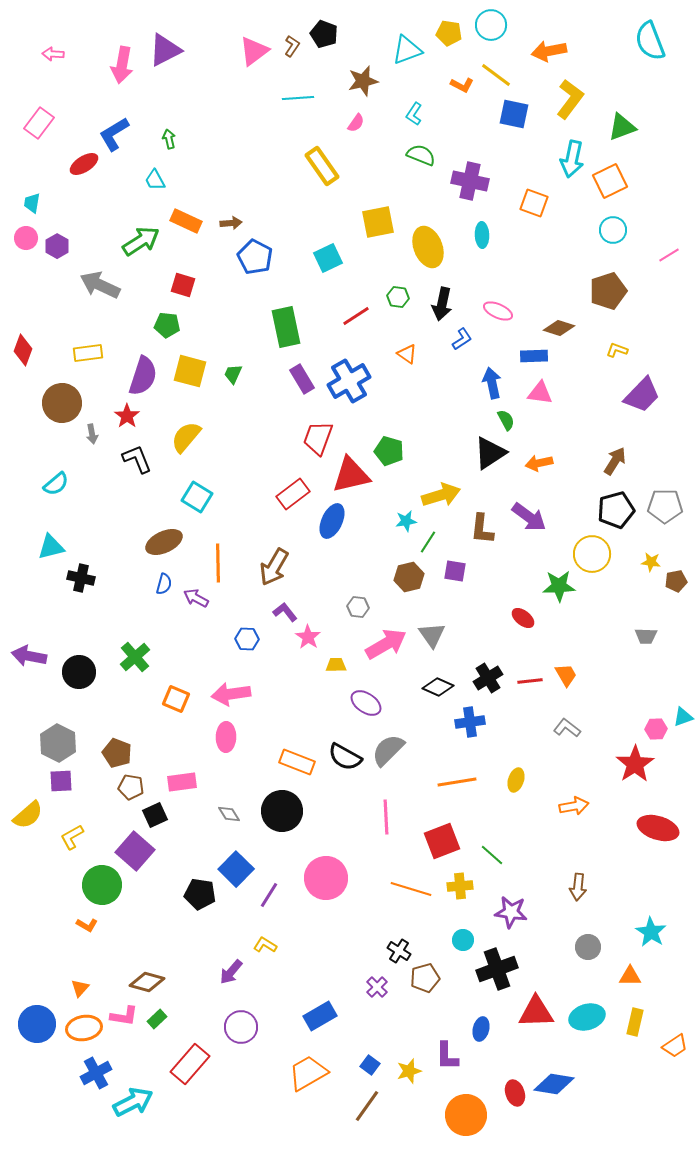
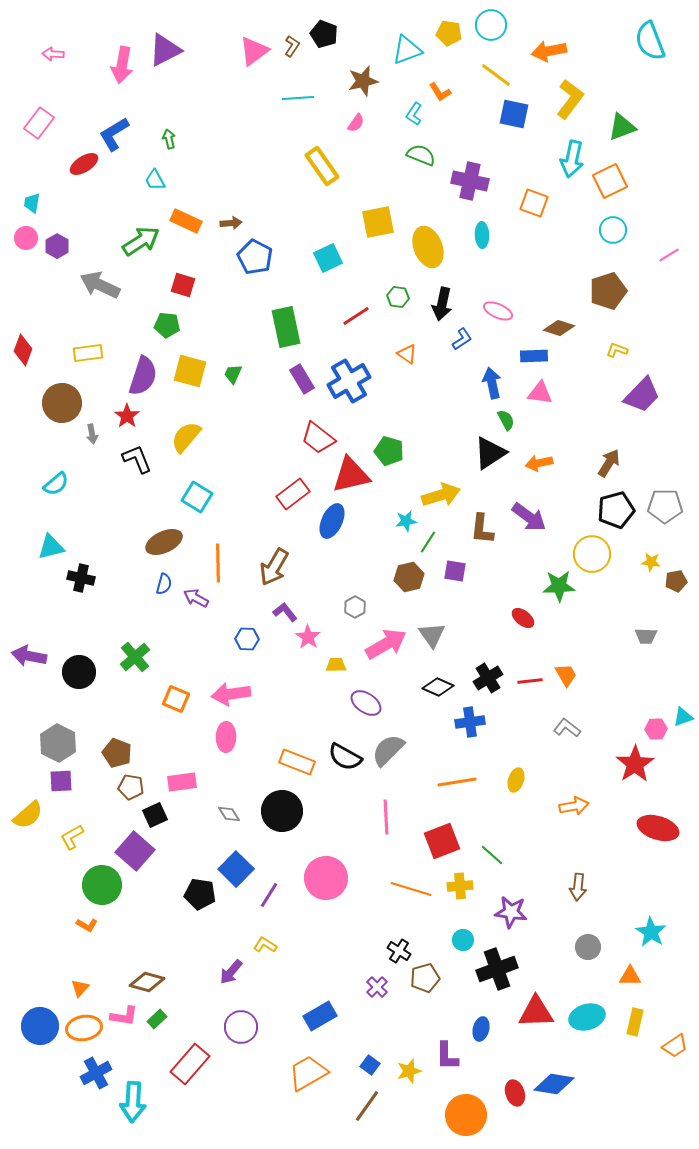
orange L-shape at (462, 85): moved 22 px left, 7 px down; rotated 30 degrees clockwise
red trapezoid at (318, 438): rotated 72 degrees counterclockwise
brown arrow at (615, 461): moved 6 px left, 2 px down
gray hexagon at (358, 607): moved 3 px left; rotated 25 degrees clockwise
blue circle at (37, 1024): moved 3 px right, 2 px down
cyan arrow at (133, 1102): rotated 120 degrees clockwise
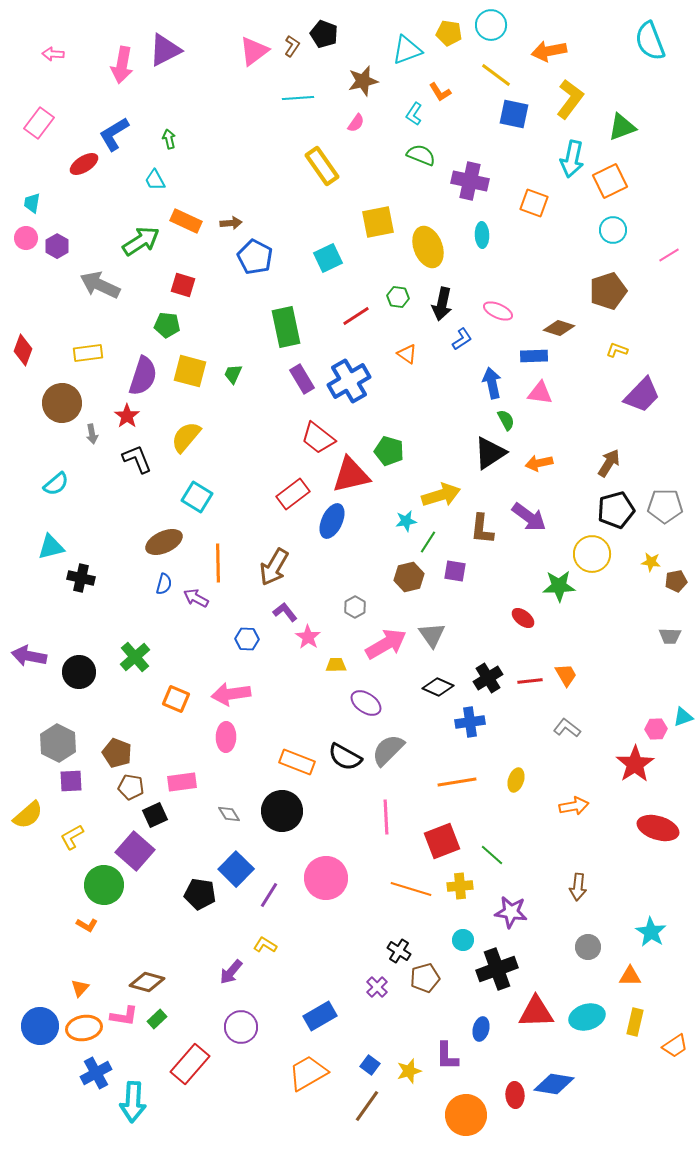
gray trapezoid at (646, 636): moved 24 px right
purple square at (61, 781): moved 10 px right
green circle at (102, 885): moved 2 px right
red ellipse at (515, 1093): moved 2 px down; rotated 15 degrees clockwise
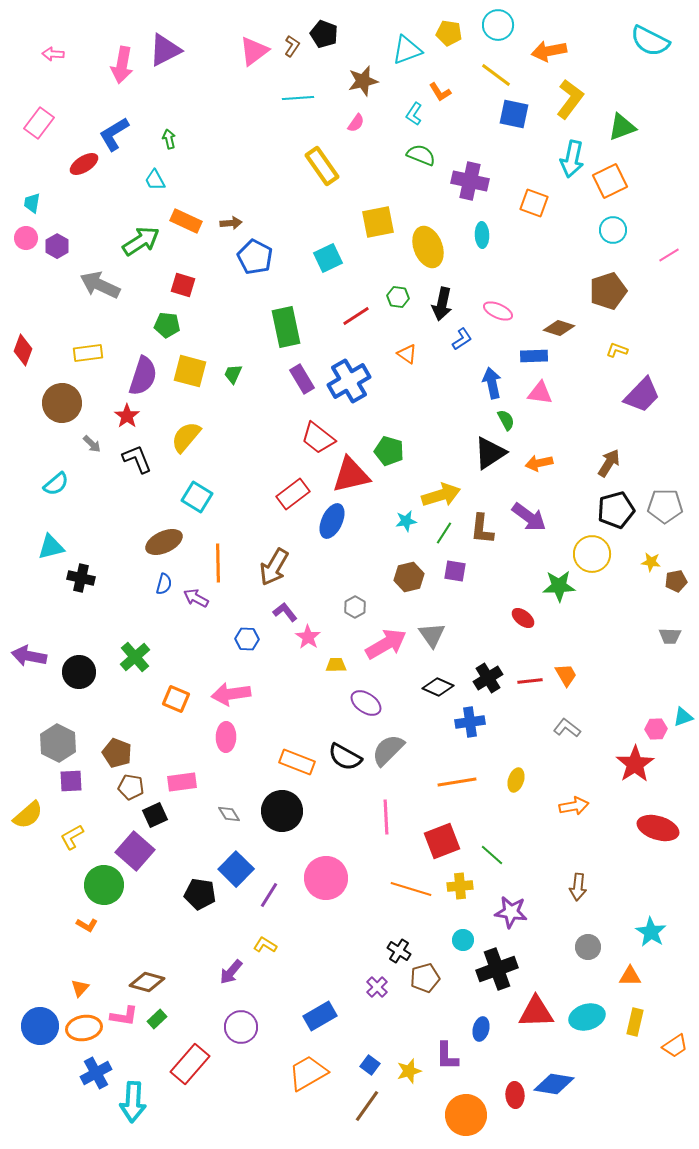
cyan circle at (491, 25): moved 7 px right
cyan semicircle at (650, 41): rotated 42 degrees counterclockwise
gray arrow at (92, 434): moved 10 px down; rotated 36 degrees counterclockwise
green line at (428, 542): moved 16 px right, 9 px up
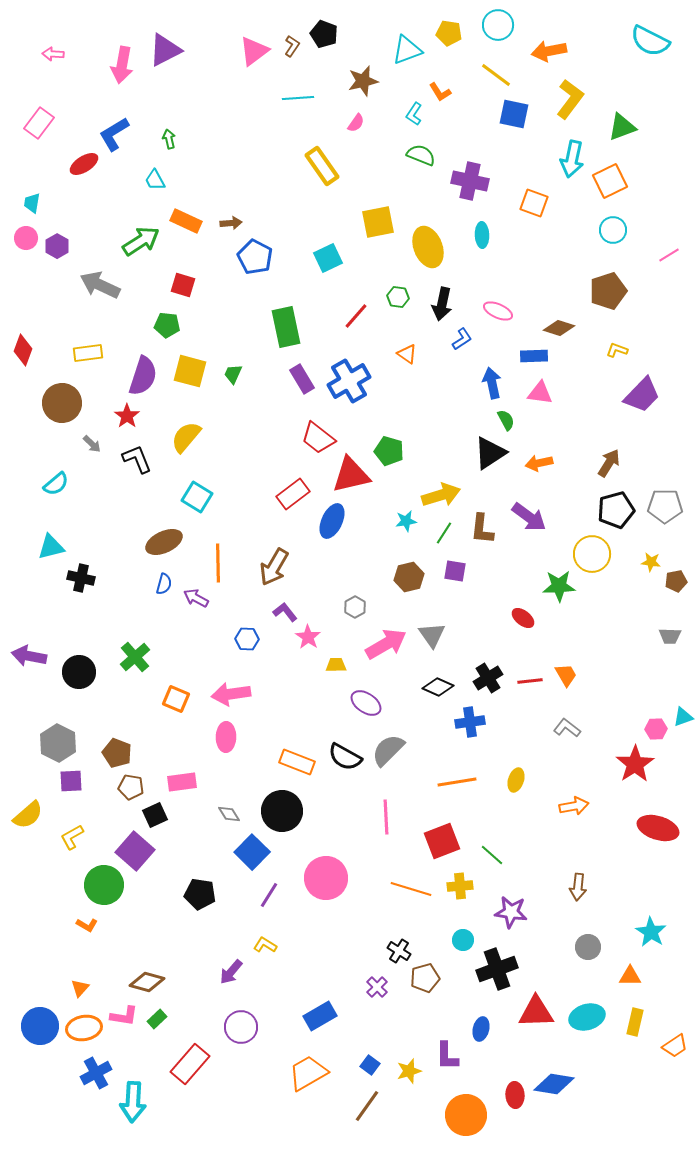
red line at (356, 316): rotated 16 degrees counterclockwise
blue square at (236, 869): moved 16 px right, 17 px up
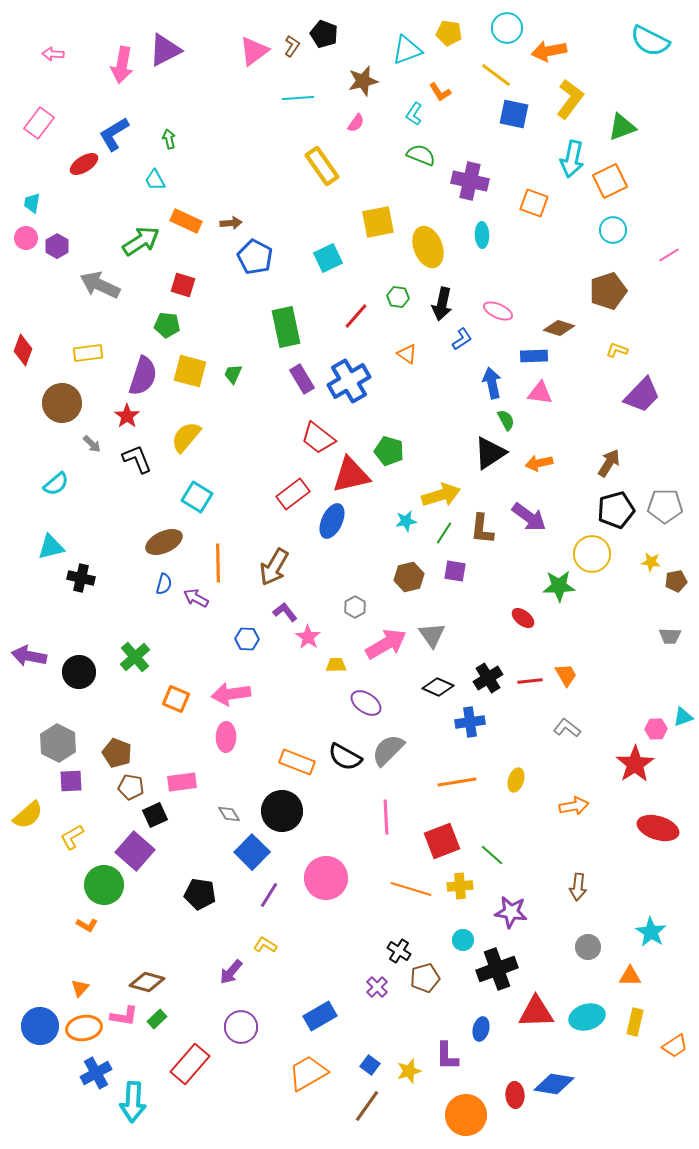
cyan circle at (498, 25): moved 9 px right, 3 px down
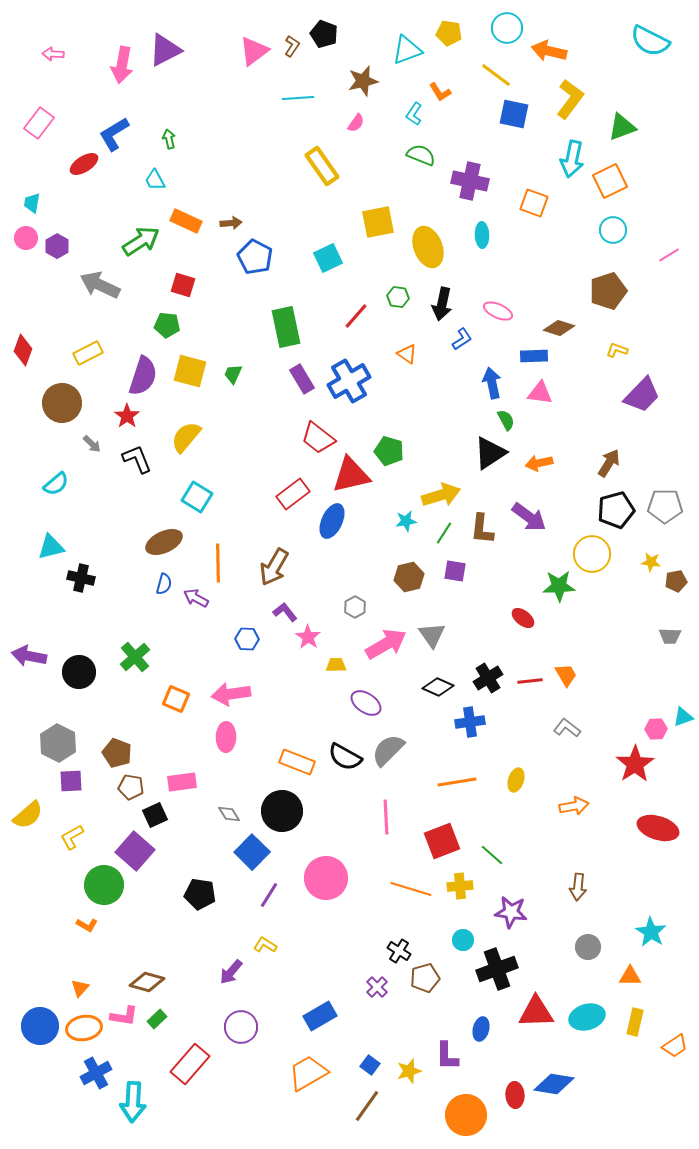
orange arrow at (549, 51): rotated 24 degrees clockwise
yellow rectangle at (88, 353): rotated 20 degrees counterclockwise
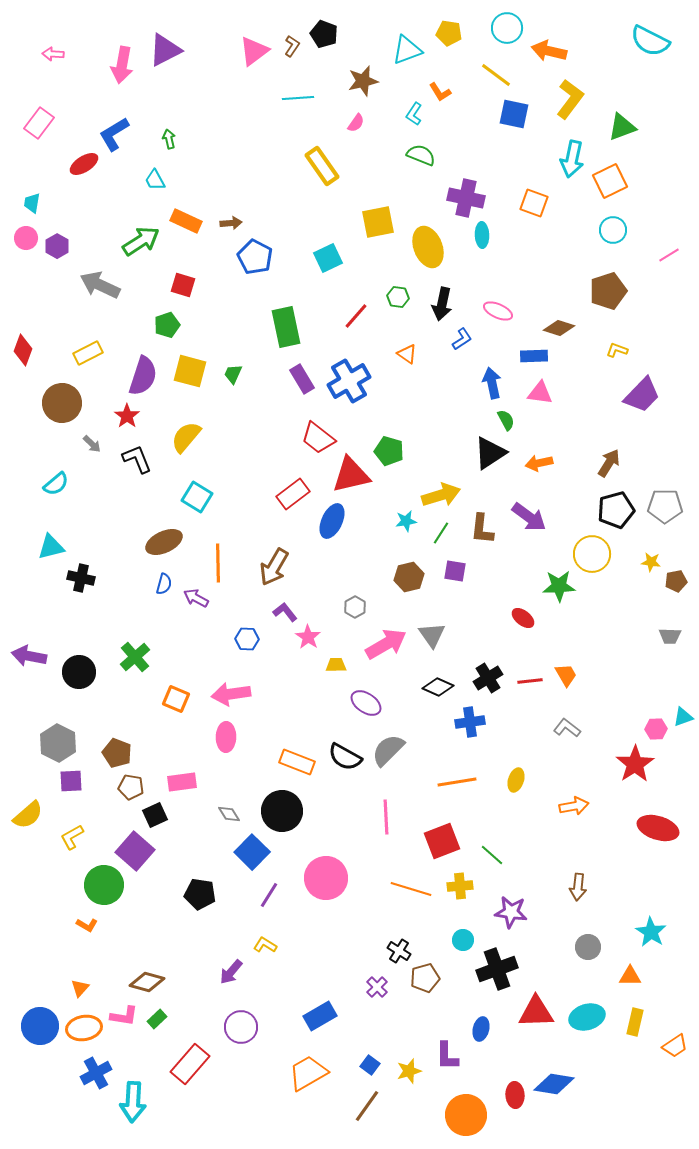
purple cross at (470, 181): moved 4 px left, 17 px down
green pentagon at (167, 325): rotated 25 degrees counterclockwise
green line at (444, 533): moved 3 px left
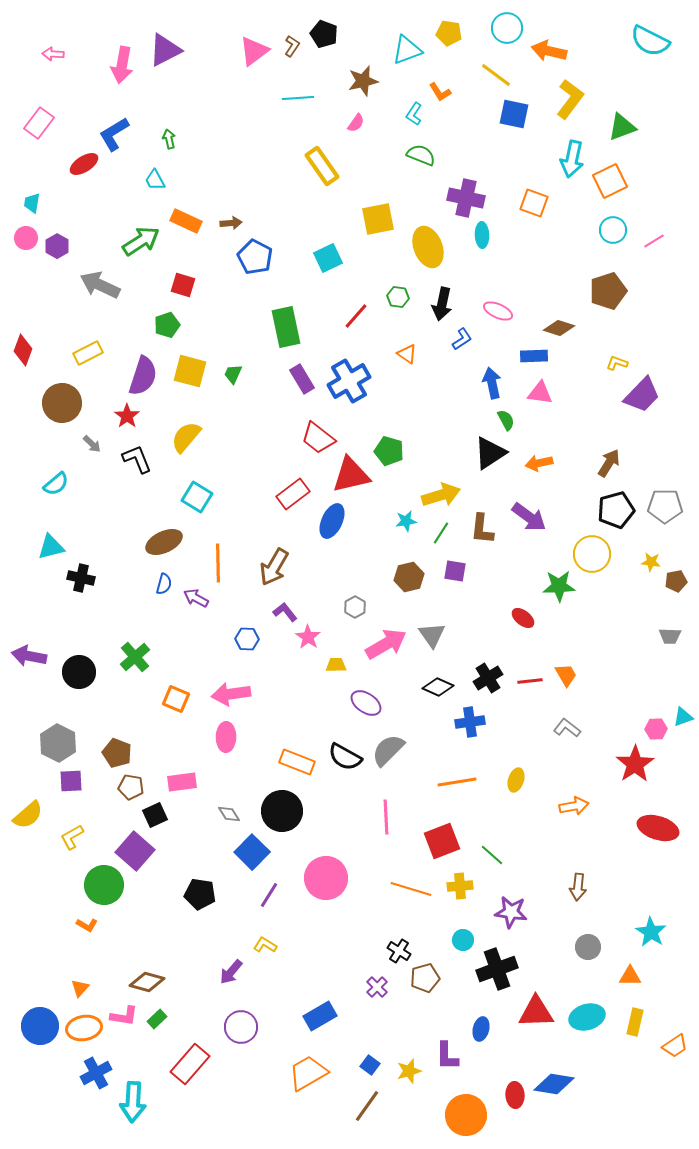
yellow square at (378, 222): moved 3 px up
pink line at (669, 255): moved 15 px left, 14 px up
yellow L-shape at (617, 350): moved 13 px down
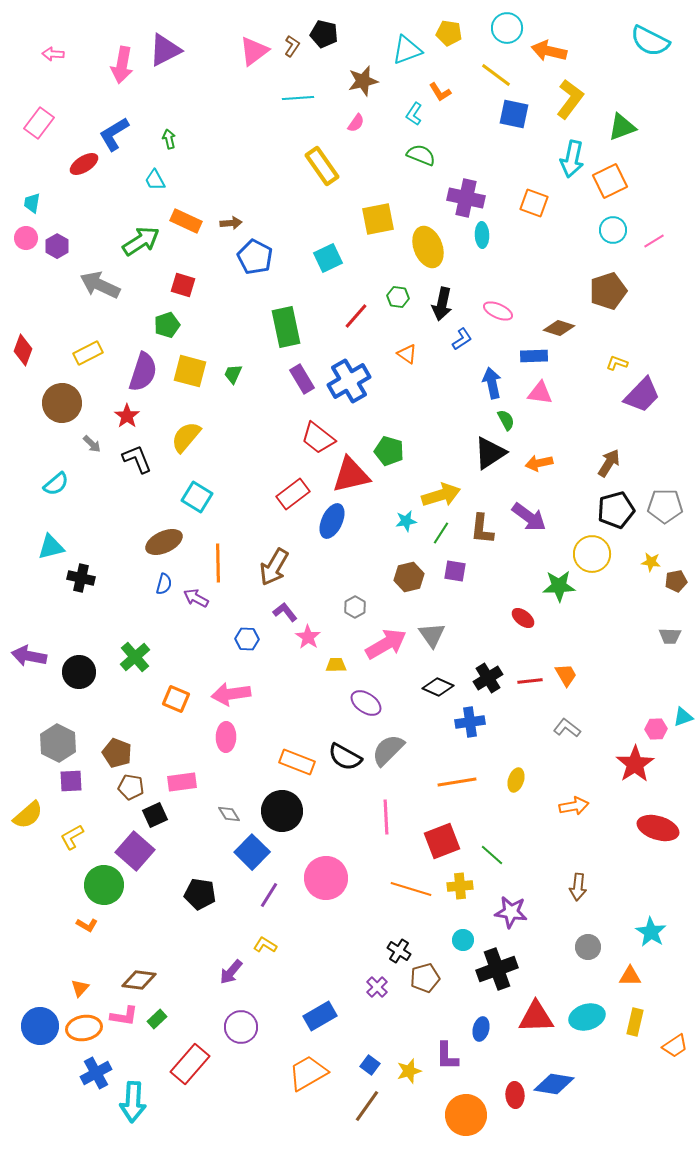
black pentagon at (324, 34): rotated 8 degrees counterclockwise
purple semicircle at (143, 376): moved 4 px up
brown diamond at (147, 982): moved 8 px left, 2 px up; rotated 8 degrees counterclockwise
red triangle at (536, 1012): moved 5 px down
